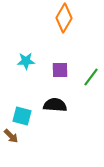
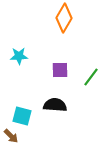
cyan star: moved 7 px left, 5 px up
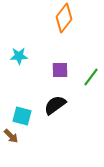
orange diamond: rotated 8 degrees clockwise
black semicircle: rotated 40 degrees counterclockwise
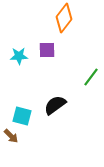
purple square: moved 13 px left, 20 px up
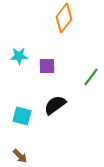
purple square: moved 16 px down
brown arrow: moved 9 px right, 20 px down
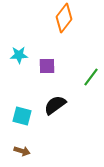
cyan star: moved 1 px up
brown arrow: moved 2 px right, 5 px up; rotated 28 degrees counterclockwise
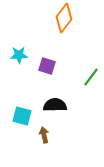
purple square: rotated 18 degrees clockwise
black semicircle: rotated 35 degrees clockwise
brown arrow: moved 22 px right, 16 px up; rotated 119 degrees counterclockwise
